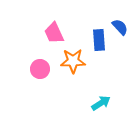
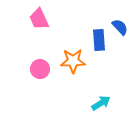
pink trapezoid: moved 15 px left, 14 px up
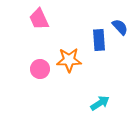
orange star: moved 4 px left, 1 px up
cyan arrow: moved 1 px left
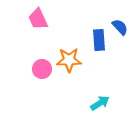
pink trapezoid: moved 1 px left
pink circle: moved 2 px right
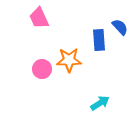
pink trapezoid: moved 1 px right, 1 px up
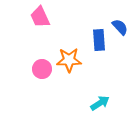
pink trapezoid: moved 1 px right, 1 px up
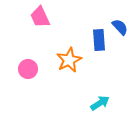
orange star: rotated 25 degrees counterclockwise
pink circle: moved 14 px left
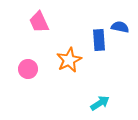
pink trapezoid: moved 1 px left, 5 px down
blue semicircle: rotated 36 degrees counterclockwise
